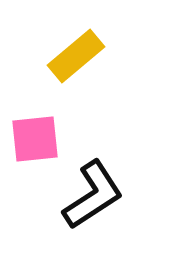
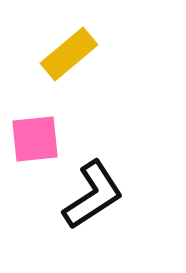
yellow rectangle: moved 7 px left, 2 px up
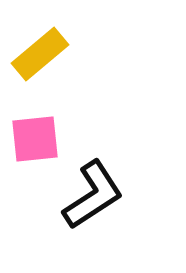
yellow rectangle: moved 29 px left
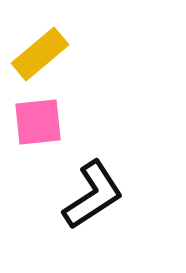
pink square: moved 3 px right, 17 px up
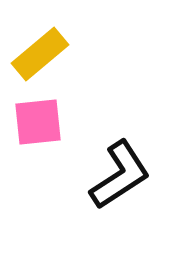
black L-shape: moved 27 px right, 20 px up
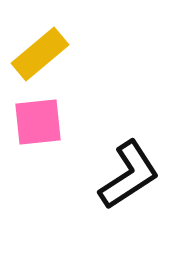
black L-shape: moved 9 px right
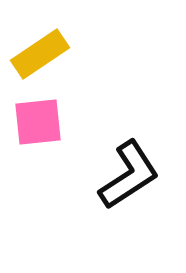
yellow rectangle: rotated 6 degrees clockwise
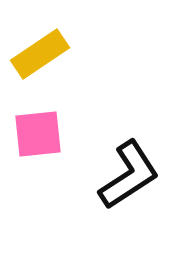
pink square: moved 12 px down
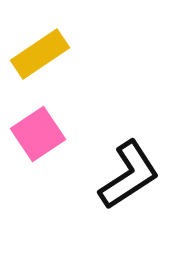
pink square: rotated 28 degrees counterclockwise
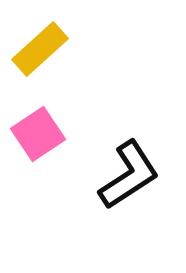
yellow rectangle: moved 5 px up; rotated 8 degrees counterclockwise
